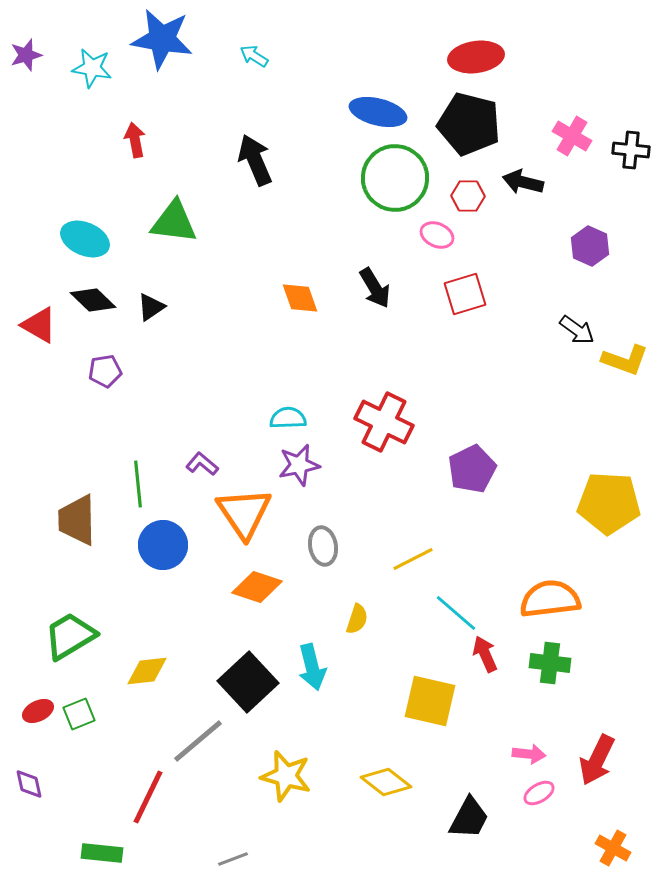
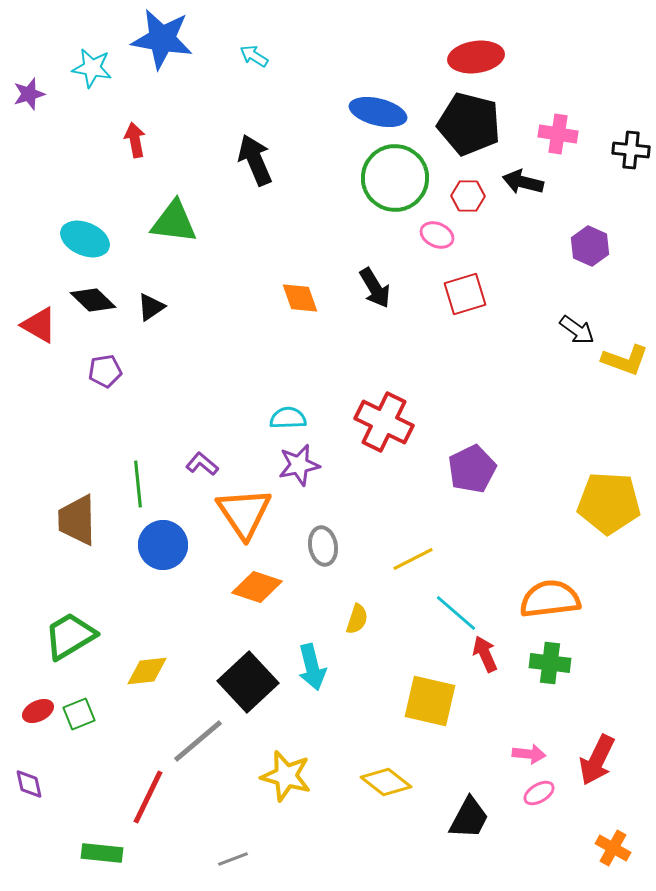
purple star at (26, 55): moved 3 px right, 39 px down
pink cross at (572, 136): moved 14 px left, 2 px up; rotated 21 degrees counterclockwise
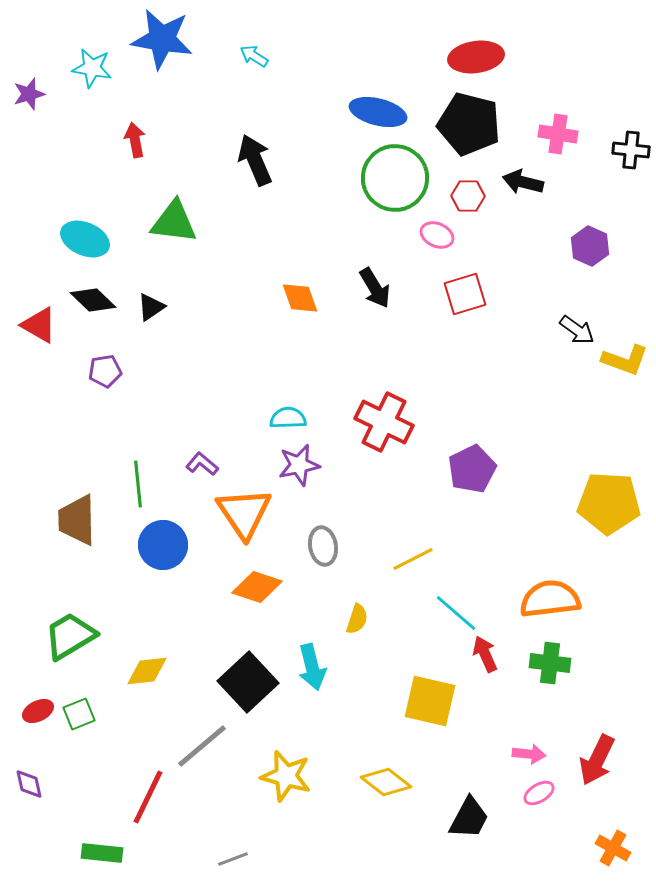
gray line at (198, 741): moved 4 px right, 5 px down
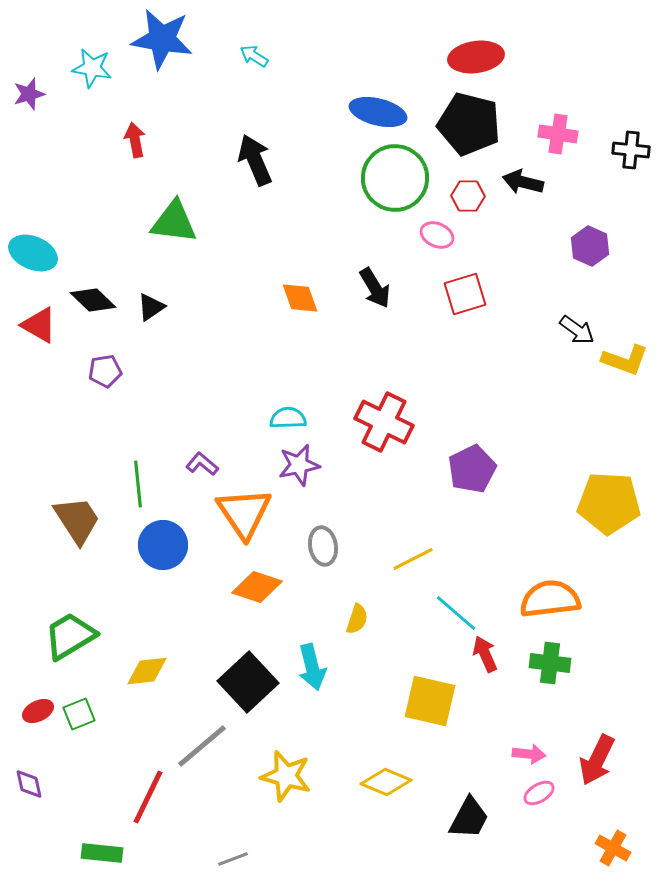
cyan ellipse at (85, 239): moved 52 px left, 14 px down
brown trapezoid at (77, 520): rotated 148 degrees clockwise
yellow diamond at (386, 782): rotated 15 degrees counterclockwise
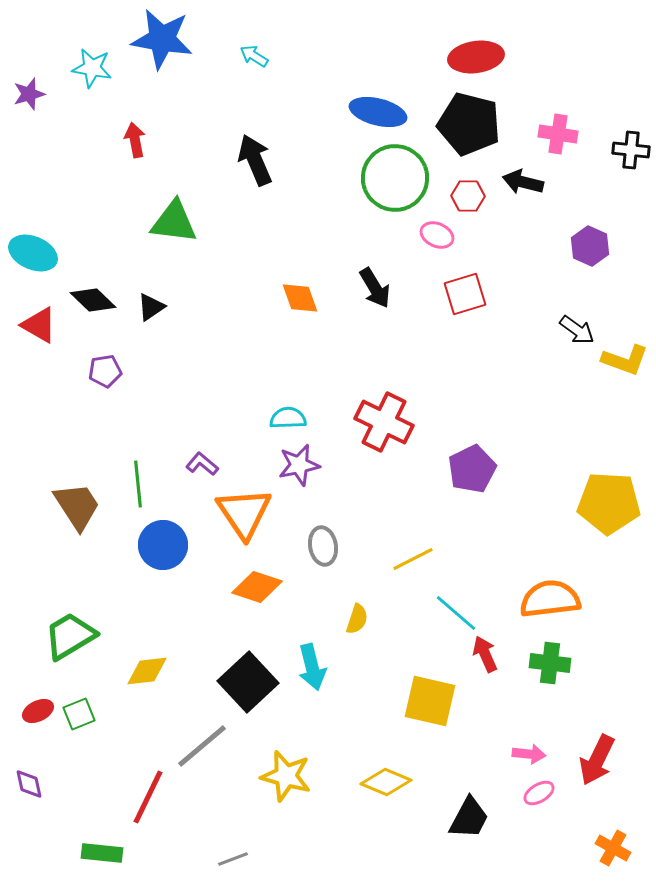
brown trapezoid at (77, 520): moved 14 px up
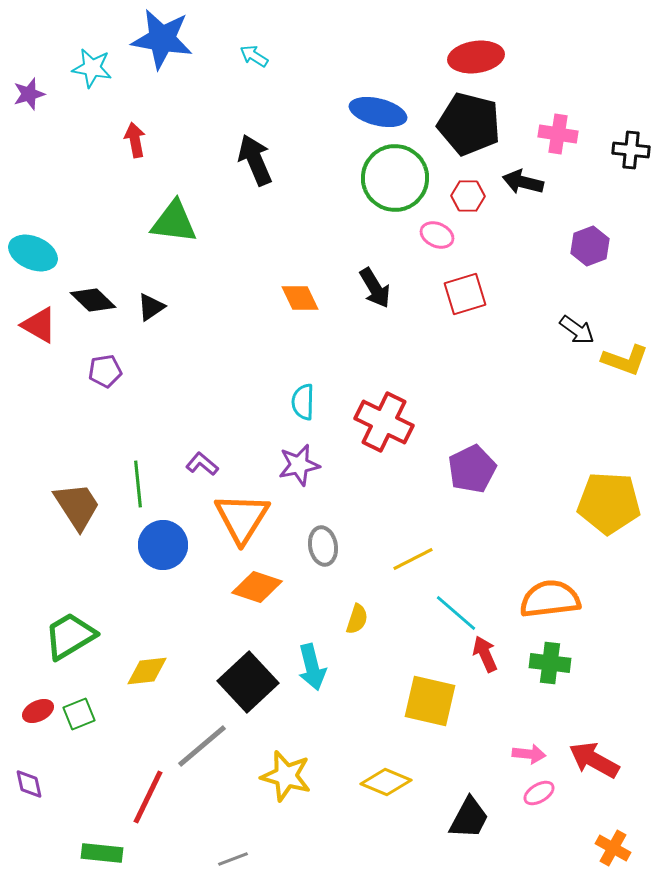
purple hexagon at (590, 246): rotated 15 degrees clockwise
orange diamond at (300, 298): rotated 6 degrees counterclockwise
cyan semicircle at (288, 418): moved 15 px right, 16 px up; rotated 87 degrees counterclockwise
orange triangle at (244, 513): moved 2 px left, 5 px down; rotated 6 degrees clockwise
red arrow at (597, 760): moved 3 px left; rotated 93 degrees clockwise
